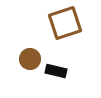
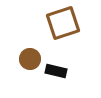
brown square: moved 2 px left
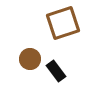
black rectangle: rotated 40 degrees clockwise
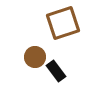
brown circle: moved 5 px right, 2 px up
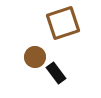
black rectangle: moved 2 px down
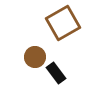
brown square: rotated 12 degrees counterclockwise
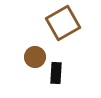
black rectangle: rotated 40 degrees clockwise
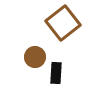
brown square: rotated 8 degrees counterclockwise
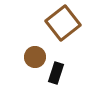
black rectangle: rotated 15 degrees clockwise
